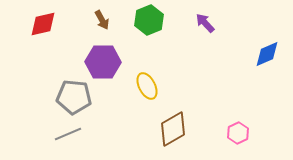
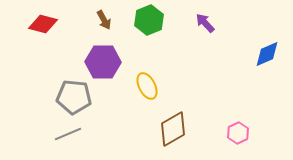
brown arrow: moved 2 px right
red diamond: rotated 28 degrees clockwise
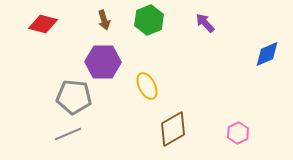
brown arrow: rotated 12 degrees clockwise
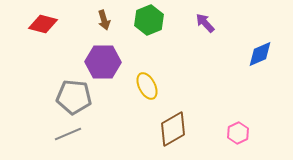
blue diamond: moved 7 px left
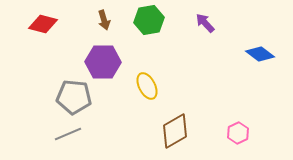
green hexagon: rotated 12 degrees clockwise
blue diamond: rotated 60 degrees clockwise
brown diamond: moved 2 px right, 2 px down
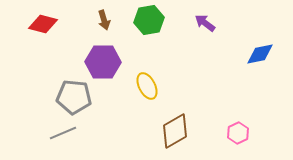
purple arrow: rotated 10 degrees counterclockwise
blue diamond: rotated 48 degrees counterclockwise
gray line: moved 5 px left, 1 px up
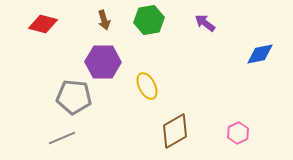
gray line: moved 1 px left, 5 px down
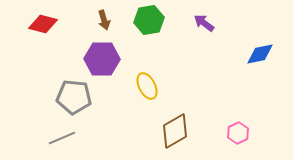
purple arrow: moved 1 px left
purple hexagon: moved 1 px left, 3 px up
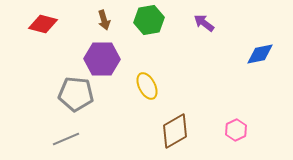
gray pentagon: moved 2 px right, 3 px up
pink hexagon: moved 2 px left, 3 px up
gray line: moved 4 px right, 1 px down
